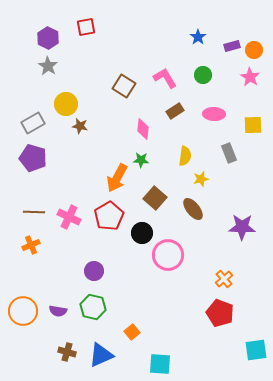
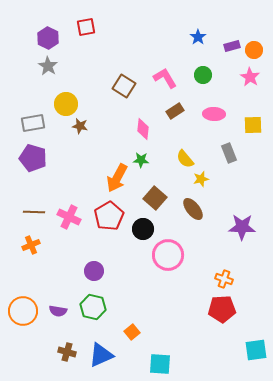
gray rectangle at (33, 123): rotated 20 degrees clockwise
yellow semicircle at (185, 156): moved 3 px down; rotated 132 degrees clockwise
black circle at (142, 233): moved 1 px right, 4 px up
orange cross at (224, 279): rotated 30 degrees counterclockwise
red pentagon at (220, 313): moved 2 px right, 4 px up; rotated 24 degrees counterclockwise
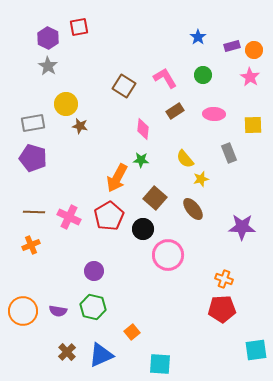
red square at (86, 27): moved 7 px left
brown cross at (67, 352): rotated 30 degrees clockwise
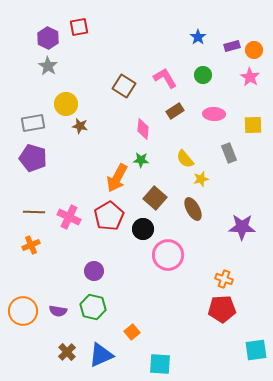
brown ellipse at (193, 209): rotated 10 degrees clockwise
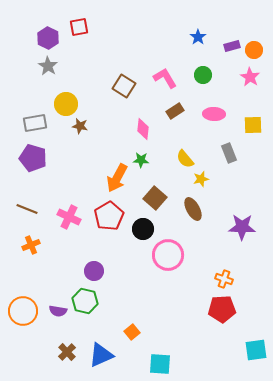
gray rectangle at (33, 123): moved 2 px right
brown line at (34, 212): moved 7 px left, 3 px up; rotated 20 degrees clockwise
green hexagon at (93, 307): moved 8 px left, 6 px up
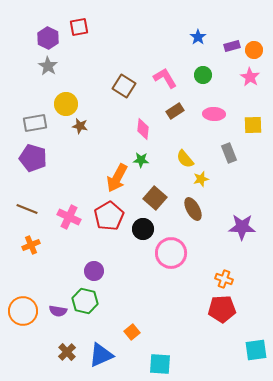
pink circle at (168, 255): moved 3 px right, 2 px up
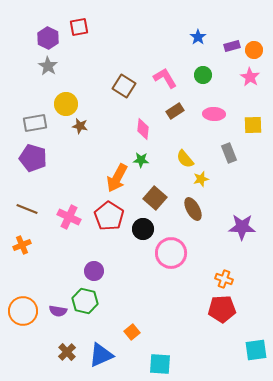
red pentagon at (109, 216): rotated 8 degrees counterclockwise
orange cross at (31, 245): moved 9 px left
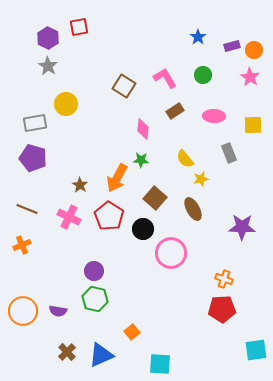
pink ellipse at (214, 114): moved 2 px down
brown star at (80, 126): moved 59 px down; rotated 21 degrees clockwise
green hexagon at (85, 301): moved 10 px right, 2 px up
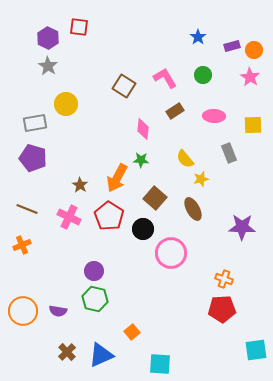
red square at (79, 27): rotated 18 degrees clockwise
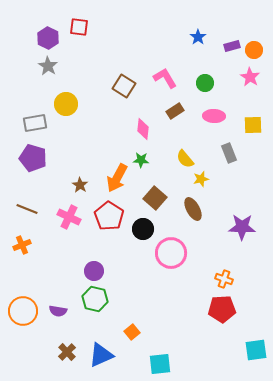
green circle at (203, 75): moved 2 px right, 8 px down
cyan square at (160, 364): rotated 10 degrees counterclockwise
